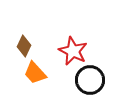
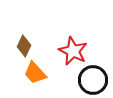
black circle: moved 3 px right
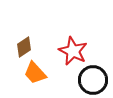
brown diamond: moved 1 px down; rotated 30 degrees clockwise
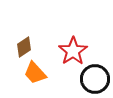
red star: rotated 12 degrees clockwise
black circle: moved 2 px right, 1 px up
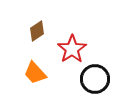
brown diamond: moved 13 px right, 16 px up
red star: moved 1 px left, 2 px up
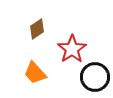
brown diamond: moved 2 px up
black circle: moved 2 px up
